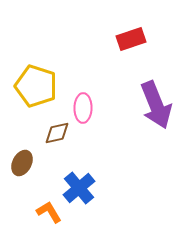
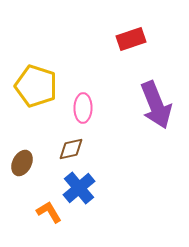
brown diamond: moved 14 px right, 16 px down
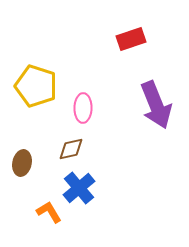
brown ellipse: rotated 15 degrees counterclockwise
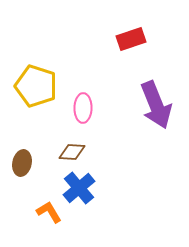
brown diamond: moved 1 px right, 3 px down; rotated 16 degrees clockwise
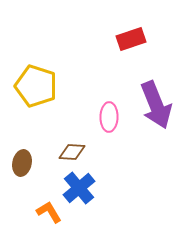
pink ellipse: moved 26 px right, 9 px down
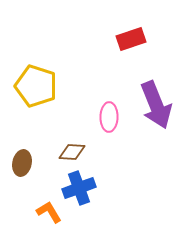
blue cross: rotated 20 degrees clockwise
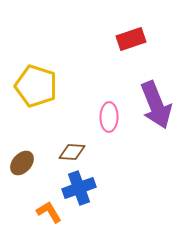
brown ellipse: rotated 30 degrees clockwise
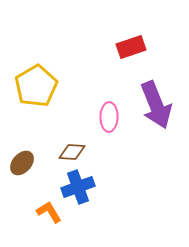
red rectangle: moved 8 px down
yellow pentagon: rotated 24 degrees clockwise
blue cross: moved 1 px left, 1 px up
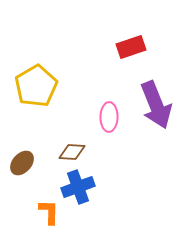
orange L-shape: rotated 32 degrees clockwise
